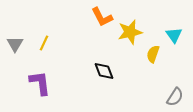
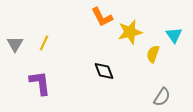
gray semicircle: moved 13 px left
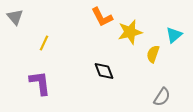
cyan triangle: rotated 24 degrees clockwise
gray triangle: moved 27 px up; rotated 12 degrees counterclockwise
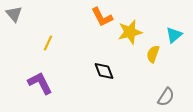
gray triangle: moved 1 px left, 3 px up
yellow line: moved 4 px right
purple L-shape: rotated 20 degrees counterclockwise
gray semicircle: moved 4 px right
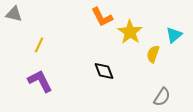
gray triangle: rotated 36 degrees counterclockwise
yellow star: rotated 25 degrees counterclockwise
yellow line: moved 9 px left, 2 px down
purple L-shape: moved 2 px up
gray semicircle: moved 4 px left
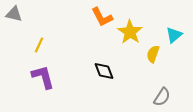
purple L-shape: moved 3 px right, 4 px up; rotated 12 degrees clockwise
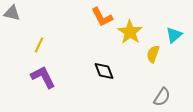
gray triangle: moved 2 px left, 1 px up
purple L-shape: rotated 12 degrees counterclockwise
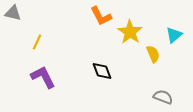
gray triangle: moved 1 px right
orange L-shape: moved 1 px left, 1 px up
yellow line: moved 2 px left, 3 px up
yellow semicircle: rotated 138 degrees clockwise
black diamond: moved 2 px left
gray semicircle: moved 1 px right; rotated 102 degrees counterclockwise
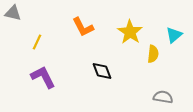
orange L-shape: moved 18 px left, 11 px down
yellow semicircle: rotated 30 degrees clockwise
gray semicircle: rotated 12 degrees counterclockwise
